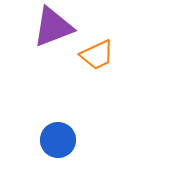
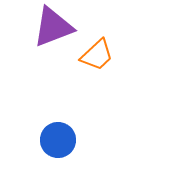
orange trapezoid: rotated 18 degrees counterclockwise
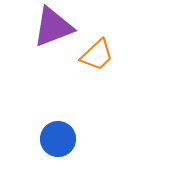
blue circle: moved 1 px up
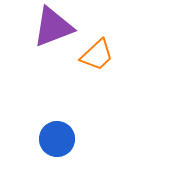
blue circle: moved 1 px left
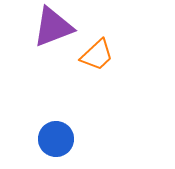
blue circle: moved 1 px left
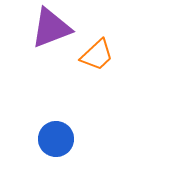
purple triangle: moved 2 px left, 1 px down
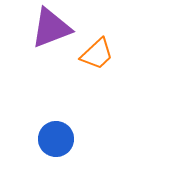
orange trapezoid: moved 1 px up
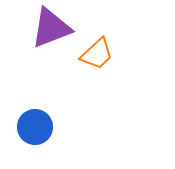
blue circle: moved 21 px left, 12 px up
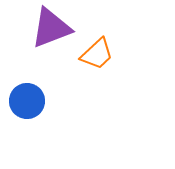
blue circle: moved 8 px left, 26 px up
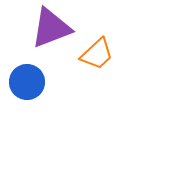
blue circle: moved 19 px up
